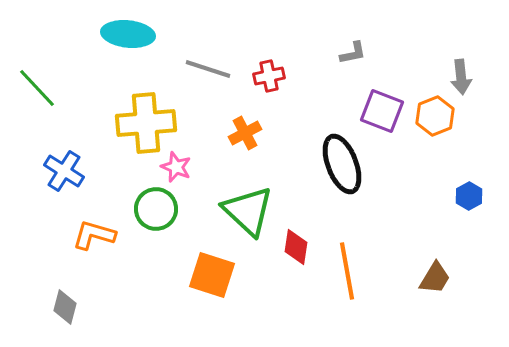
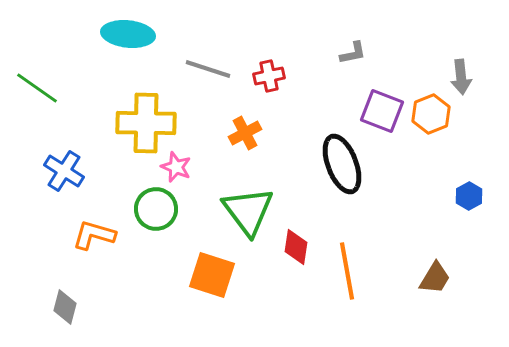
green line: rotated 12 degrees counterclockwise
orange hexagon: moved 4 px left, 2 px up
yellow cross: rotated 6 degrees clockwise
green triangle: rotated 10 degrees clockwise
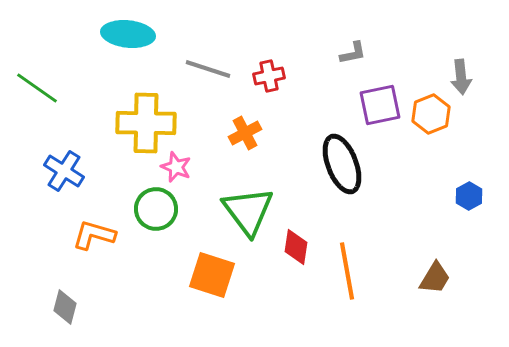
purple square: moved 2 px left, 6 px up; rotated 33 degrees counterclockwise
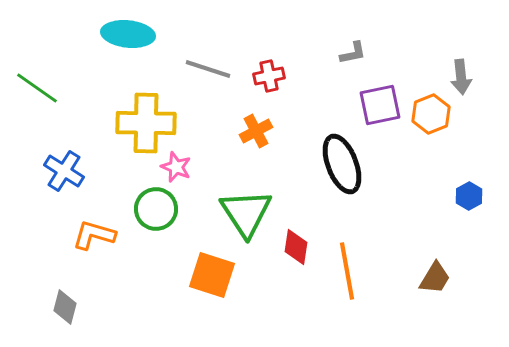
orange cross: moved 11 px right, 2 px up
green triangle: moved 2 px left, 2 px down; rotated 4 degrees clockwise
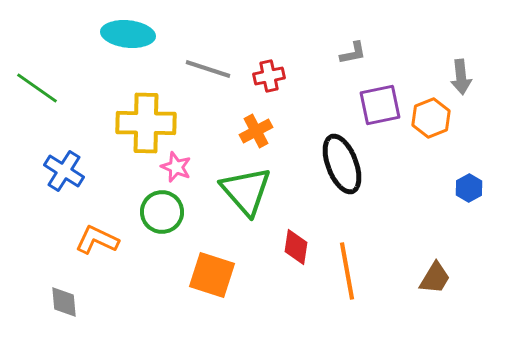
orange hexagon: moved 4 px down
blue hexagon: moved 8 px up
green circle: moved 6 px right, 3 px down
green triangle: moved 22 px up; rotated 8 degrees counterclockwise
orange L-shape: moved 3 px right, 5 px down; rotated 9 degrees clockwise
gray diamond: moved 1 px left, 5 px up; rotated 20 degrees counterclockwise
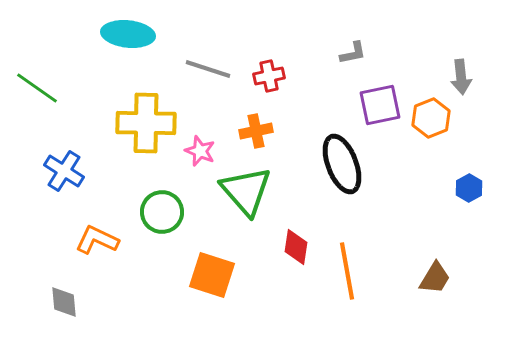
orange cross: rotated 16 degrees clockwise
pink star: moved 24 px right, 16 px up
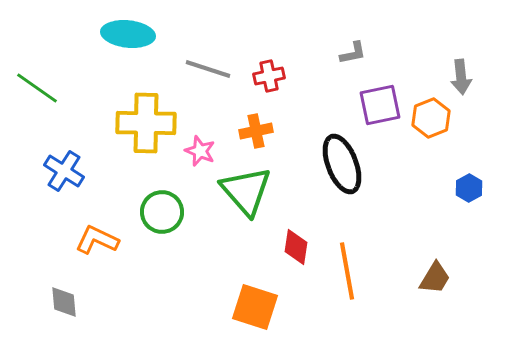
orange square: moved 43 px right, 32 px down
